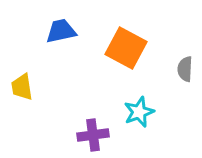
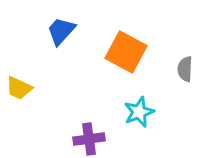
blue trapezoid: rotated 36 degrees counterclockwise
orange square: moved 4 px down
yellow trapezoid: moved 3 px left, 1 px down; rotated 56 degrees counterclockwise
purple cross: moved 4 px left, 4 px down
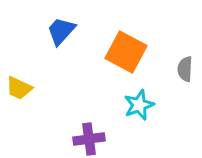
cyan star: moved 7 px up
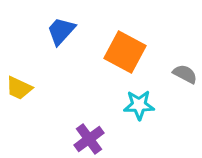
orange square: moved 1 px left
gray semicircle: moved 5 px down; rotated 115 degrees clockwise
cyan star: rotated 20 degrees clockwise
purple cross: rotated 28 degrees counterclockwise
